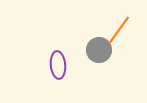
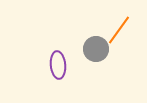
gray circle: moved 3 px left, 1 px up
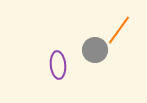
gray circle: moved 1 px left, 1 px down
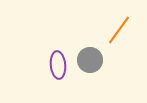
gray circle: moved 5 px left, 10 px down
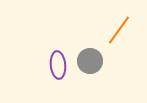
gray circle: moved 1 px down
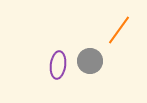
purple ellipse: rotated 12 degrees clockwise
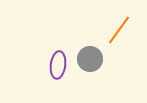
gray circle: moved 2 px up
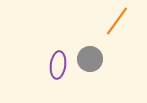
orange line: moved 2 px left, 9 px up
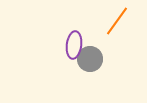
purple ellipse: moved 16 px right, 20 px up
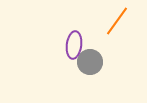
gray circle: moved 3 px down
